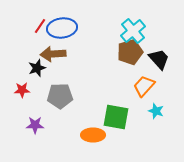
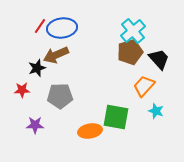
brown arrow: moved 3 px right, 1 px down; rotated 20 degrees counterclockwise
orange ellipse: moved 3 px left, 4 px up; rotated 10 degrees counterclockwise
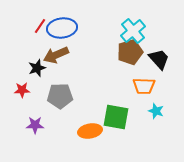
orange trapezoid: rotated 130 degrees counterclockwise
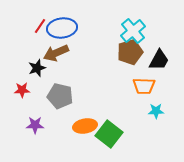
brown arrow: moved 2 px up
black trapezoid: moved 1 px down; rotated 70 degrees clockwise
gray pentagon: rotated 15 degrees clockwise
cyan star: rotated 21 degrees counterclockwise
green square: moved 7 px left, 17 px down; rotated 28 degrees clockwise
orange ellipse: moved 5 px left, 5 px up
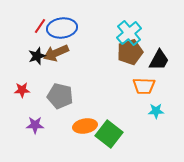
cyan cross: moved 4 px left, 2 px down
black star: moved 12 px up
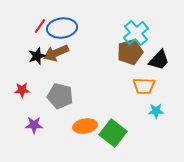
cyan cross: moved 7 px right
black trapezoid: rotated 15 degrees clockwise
purple star: moved 1 px left
green square: moved 4 px right, 1 px up
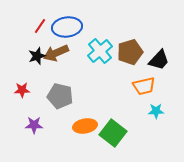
blue ellipse: moved 5 px right, 1 px up
cyan cross: moved 36 px left, 18 px down
orange trapezoid: rotated 15 degrees counterclockwise
